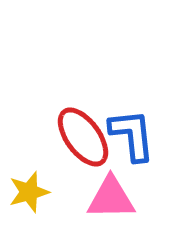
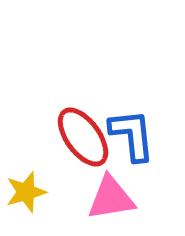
yellow star: moved 3 px left
pink triangle: rotated 8 degrees counterclockwise
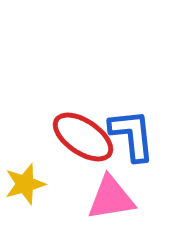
red ellipse: rotated 20 degrees counterclockwise
yellow star: moved 1 px left, 8 px up
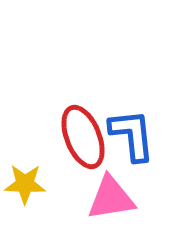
red ellipse: rotated 34 degrees clockwise
yellow star: rotated 18 degrees clockwise
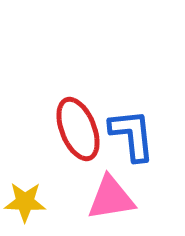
red ellipse: moved 5 px left, 8 px up
yellow star: moved 18 px down
